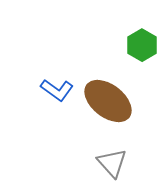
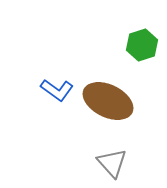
green hexagon: rotated 12 degrees clockwise
brown ellipse: rotated 12 degrees counterclockwise
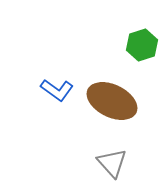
brown ellipse: moved 4 px right
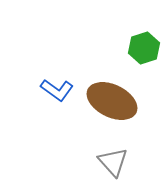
green hexagon: moved 2 px right, 3 px down
gray triangle: moved 1 px right, 1 px up
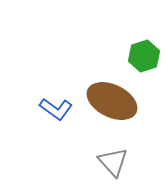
green hexagon: moved 8 px down
blue L-shape: moved 1 px left, 19 px down
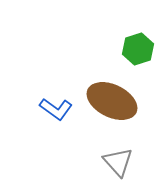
green hexagon: moved 6 px left, 7 px up
gray triangle: moved 5 px right
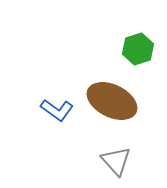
blue L-shape: moved 1 px right, 1 px down
gray triangle: moved 2 px left, 1 px up
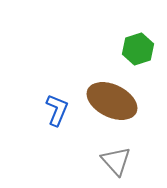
blue L-shape: rotated 104 degrees counterclockwise
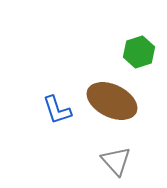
green hexagon: moved 1 px right, 3 px down
blue L-shape: rotated 140 degrees clockwise
